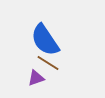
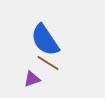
purple triangle: moved 4 px left, 1 px down
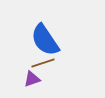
brown line: moved 5 px left; rotated 50 degrees counterclockwise
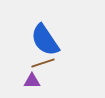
purple triangle: moved 2 px down; rotated 18 degrees clockwise
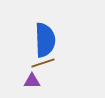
blue semicircle: rotated 148 degrees counterclockwise
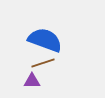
blue semicircle: rotated 68 degrees counterclockwise
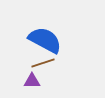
blue semicircle: rotated 8 degrees clockwise
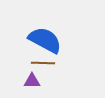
brown line: rotated 20 degrees clockwise
